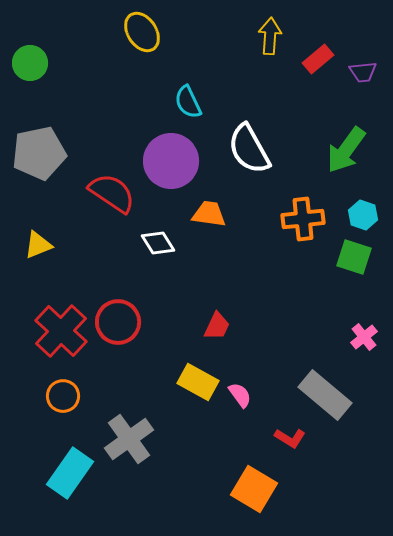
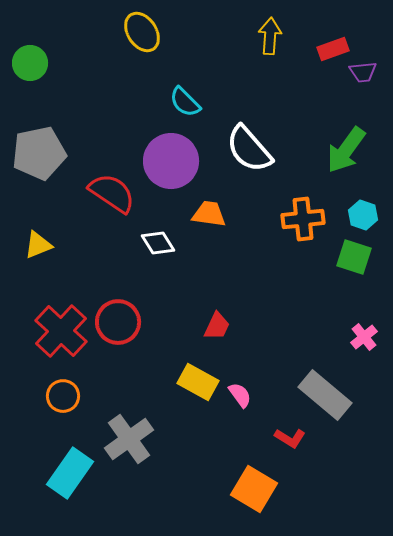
red rectangle: moved 15 px right, 10 px up; rotated 20 degrees clockwise
cyan semicircle: moved 3 px left; rotated 20 degrees counterclockwise
white semicircle: rotated 12 degrees counterclockwise
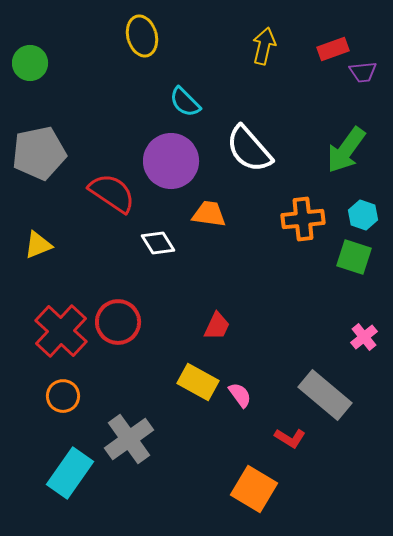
yellow ellipse: moved 4 px down; rotated 18 degrees clockwise
yellow arrow: moved 6 px left, 10 px down; rotated 9 degrees clockwise
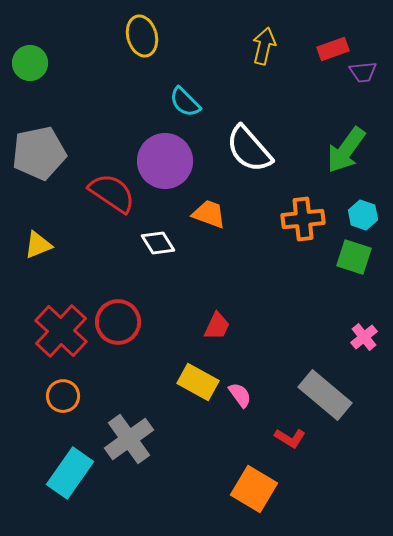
purple circle: moved 6 px left
orange trapezoid: rotated 12 degrees clockwise
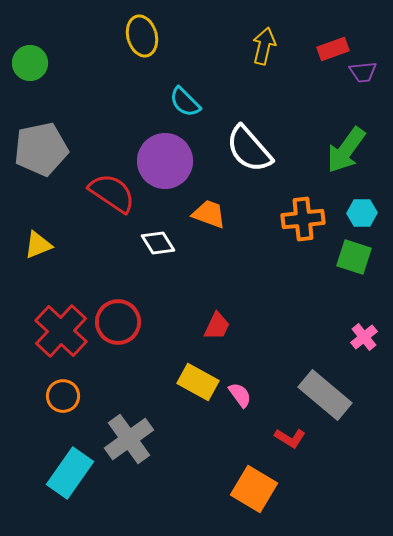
gray pentagon: moved 2 px right, 4 px up
cyan hexagon: moved 1 px left, 2 px up; rotated 20 degrees counterclockwise
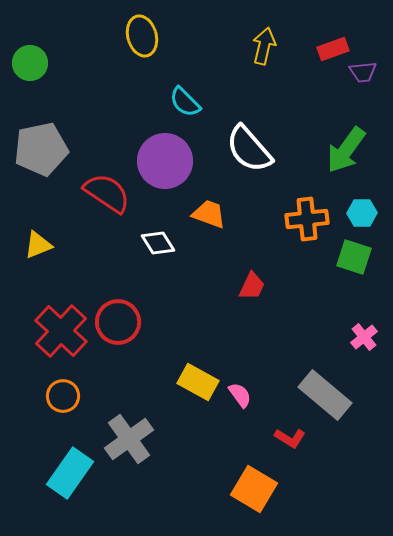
red semicircle: moved 5 px left
orange cross: moved 4 px right
red trapezoid: moved 35 px right, 40 px up
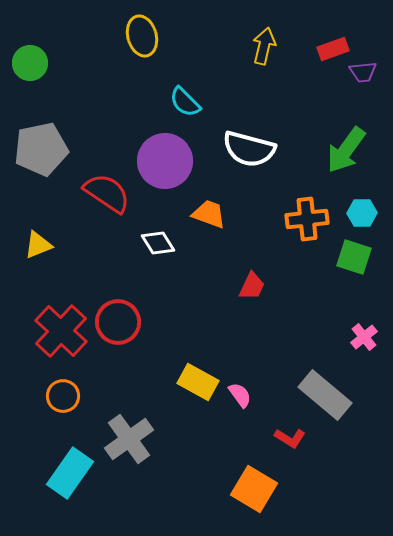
white semicircle: rotated 34 degrees counterclockwise
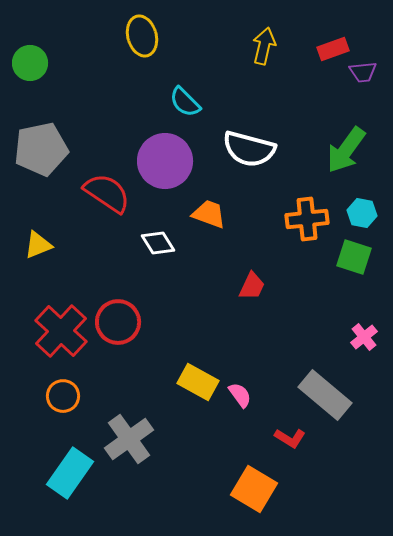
cyan hexagon: rotated 12 degrees clockwise
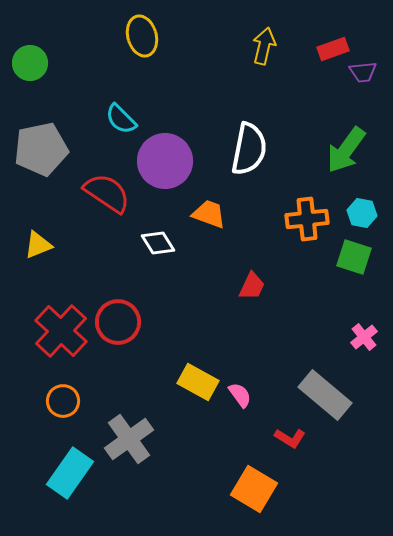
cyan semicircle: moved 64 px left, 17 px down
white semicircle: rotated 94 degrees counterclockwise
orange circle: moved 5 px down
